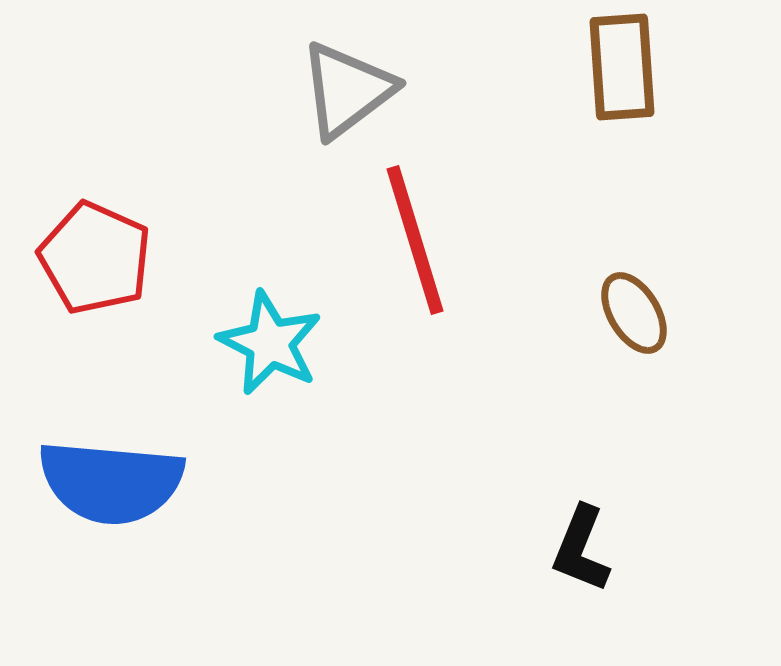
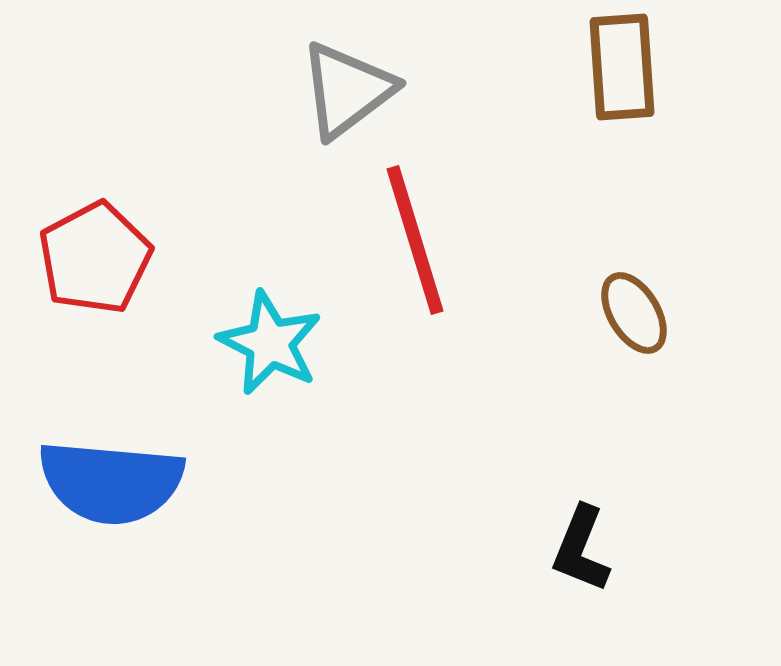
red pentagon: rotated 20 degrees clockwise
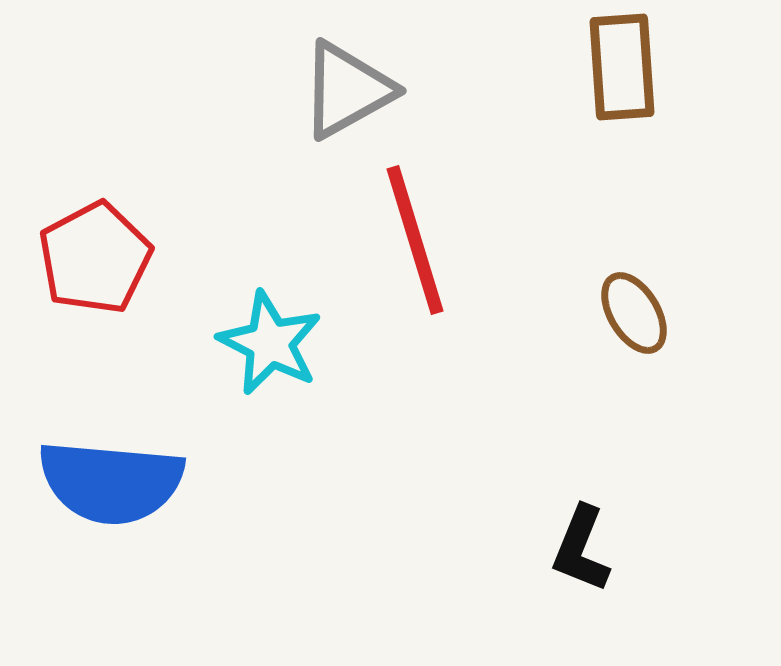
gray triangle: rotated 8 degrees clockwise
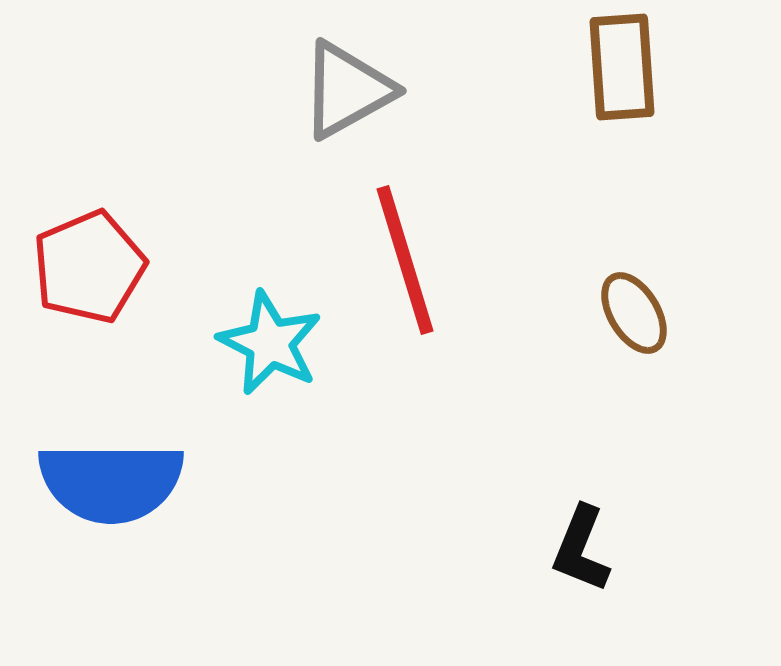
red line: moved 10 px left, 20 px down
red pentagon: moved 6 px left, 9 px down; rotated 5 degrees clockwise
blue semicircle: rotated 5 degrees counterclockwise
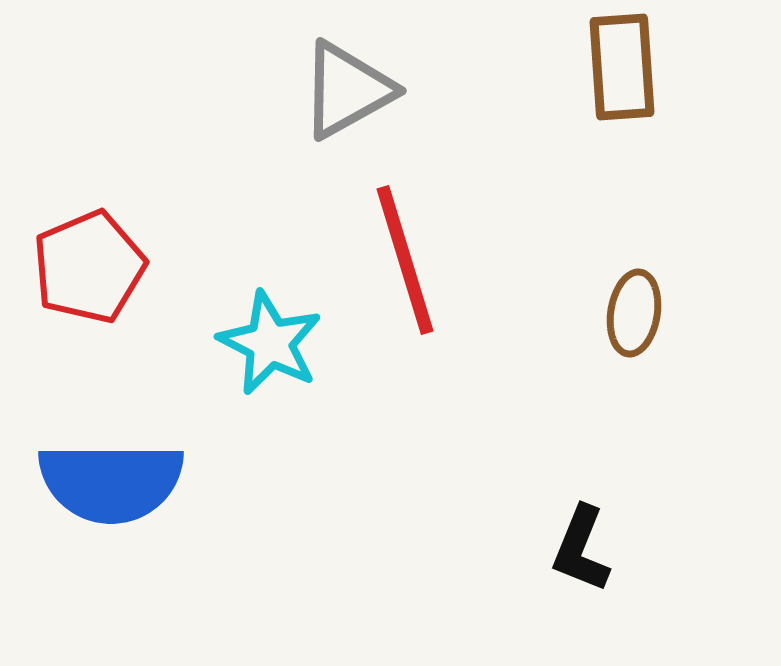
brown ellipse: rotated 40 degrees clockwise
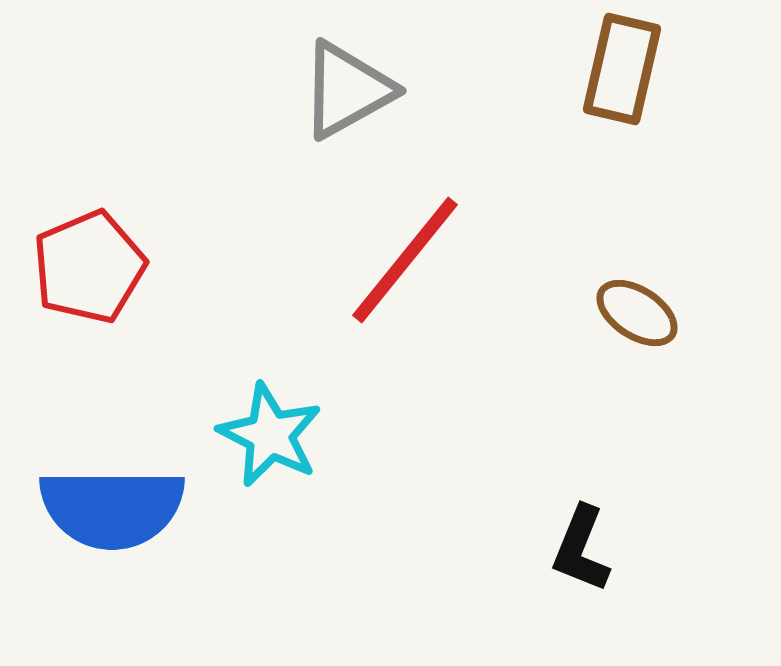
brown rectangle: moved 2 px down; rotated 17 degrees clockwise
red line: rotated 56 degrees clockwise
brown ellipse: moved 3 px right; rotated 66 degrees counterclockwise
cyan star: moved 92 px down
blue semicircle: moved 1 px right, 26 px down
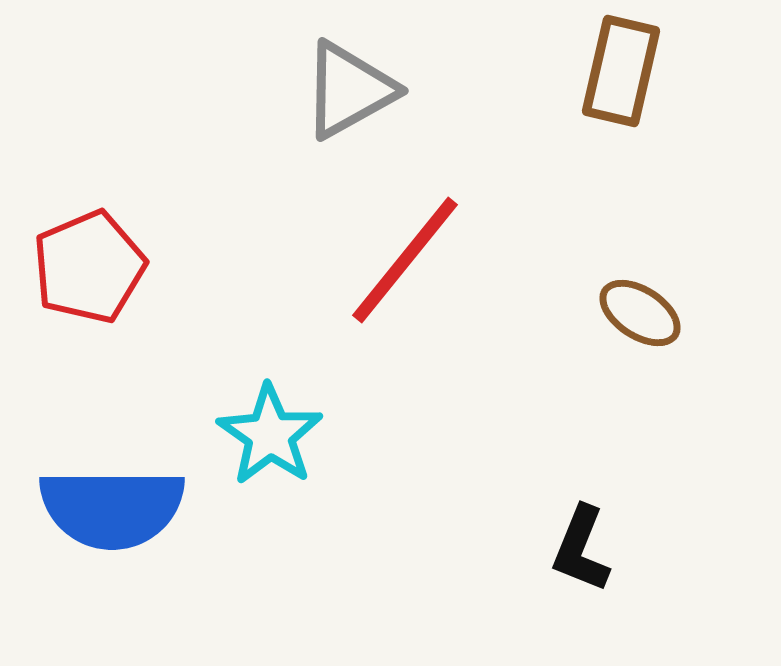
brown rectangle: moved 1 px left, 2 px down
gray triangle: moved 2 px right
brown ellipse: moved 3 px right
cyan star: rotated 8 degrees clockwise
